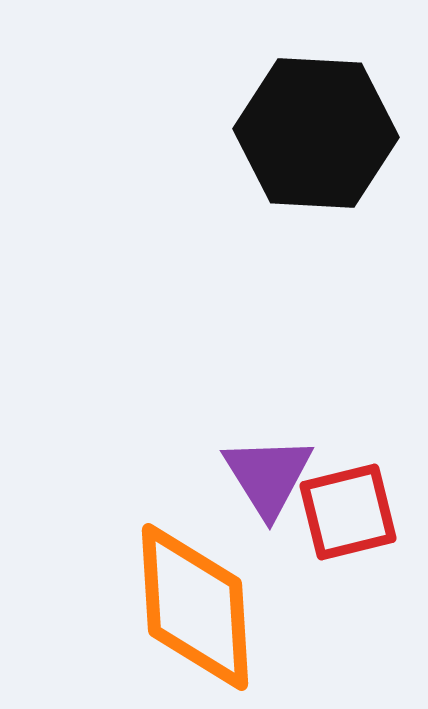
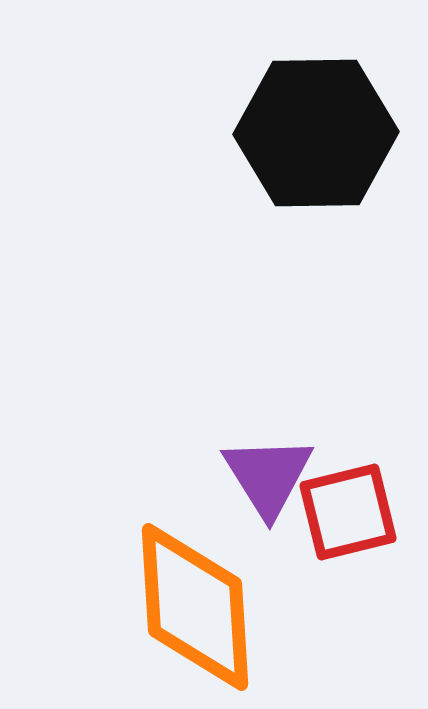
black hexagon: rotated 4 degrees counterclockwise
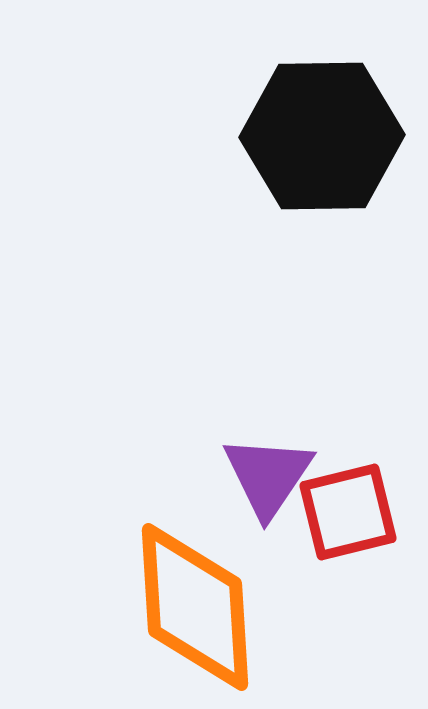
black hexagon: moved 6 px right, 3 px down
purple triangle: rotated 6 degrees clockwise
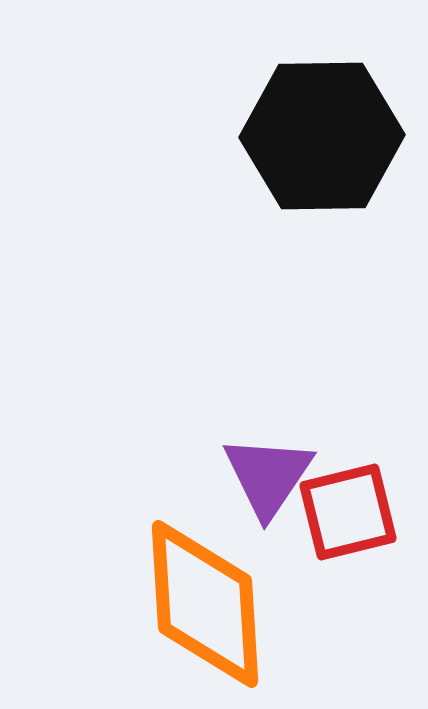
orange diamond: moved 10 px right, 3 px up
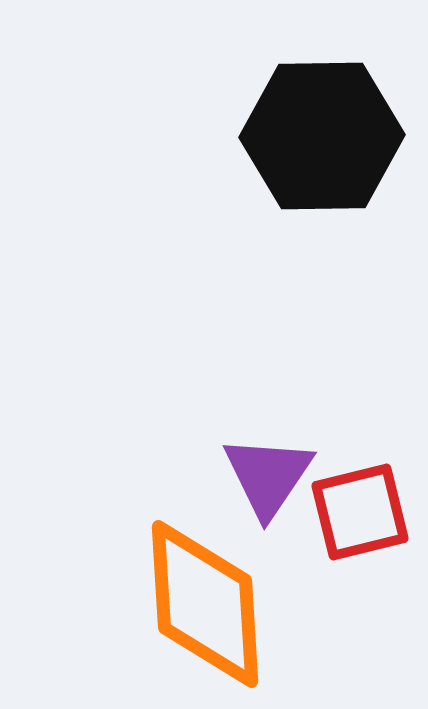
red square: moved 12 px right
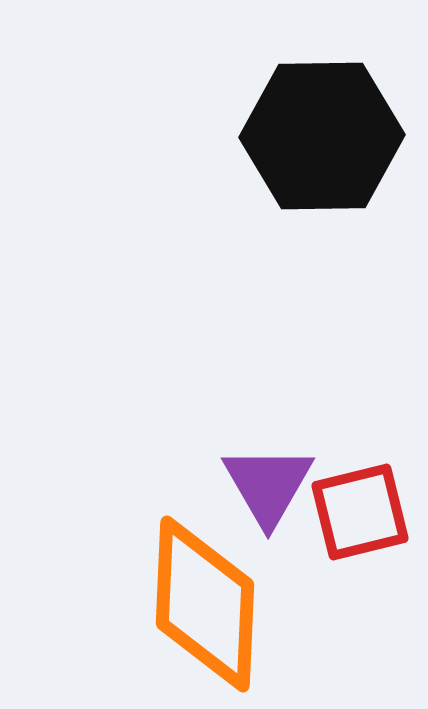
purple triangle: moved 9 px down; rotated 4 degrees counterclockwise
orange diamond: rotated 6 degrees clockwise
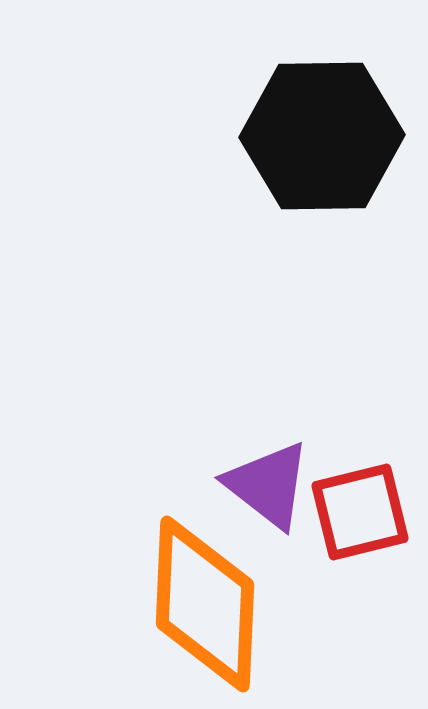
purple triangle: rotated 22 degrees counterclockwise
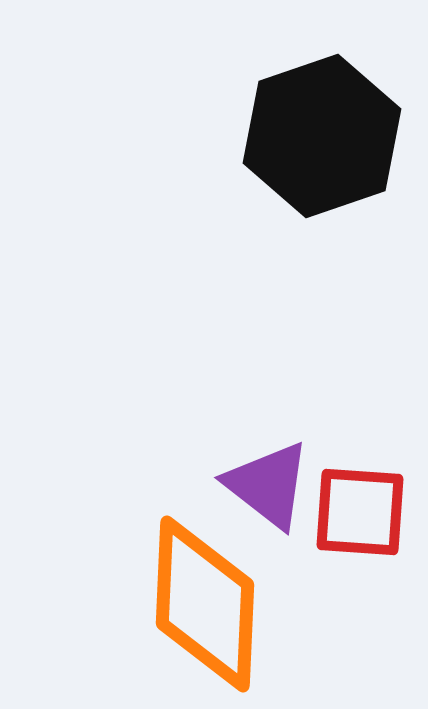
black hexagon: rotated 18 degrees counterclockwise
red square: rotated 18 degrees clockwise
